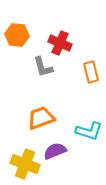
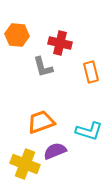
red cross: rotated 10 degrees counterclockwise
orange trapezoid: moved 4 px down
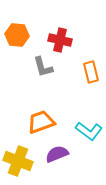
red cross: moved 3 px up
cyan L-shape: rotated 20 degrees clockwise
purple semicircle: moved 2 px right, 3 px down
yellow cross: moved 7 px left, 3 px up
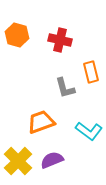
orange hexagon: rotated 10 degrees clockwise
gray L-shape: moved 22 px right, 21 px down
purple semicircle: moved 5 px left, 6 px down
yellow cross: rotated 24 degrees clockwise
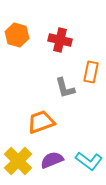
orange rectangle: rotated 25 degrees clockwise
cyan L-shape: moved 30 px down
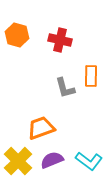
orange rectangle: moved 4 px down; rotated 10 degrees counterclockwise
orange trapezoid: moved 6 px down
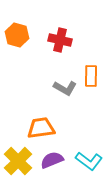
gray L-shape: rotated 45 degrees counterclockwise
orange trapezoid: rotated 12 degrees clockwise
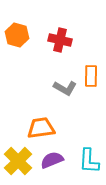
cyan L-shape: rotated 56 degrees clockwise
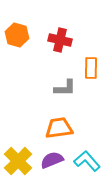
orange rectangle: moved 8 px up
gray L-shape: rotated 30 degrees counterclockwise
orange trapezoid: moved 18 px right
cyan L-shape: moved 2 px left; rotated 136 degrees clockwise
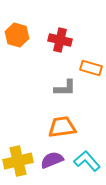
orange rectangle: rotated 75 degrees counterclockwise
orange trapezoid: moved 3 px right, 1 px up
yellow cross: rotated 32 degrees clockwise
